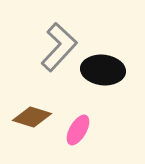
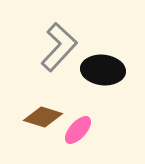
brown diamond: moved 11 px right
pink ellipse: rotated 12 degrees clockwise
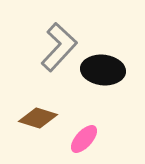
brown diamond: moved 5 px left, 1 px down
pink ellipse: moved 6 px right, 9 px down
